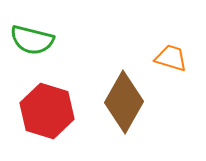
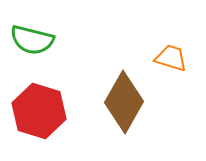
red hexagon: moved 8 px left
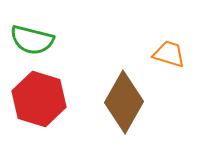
orange trapezoid: moved 2 px left, 4 px up
red hexagon: moved 12 px up
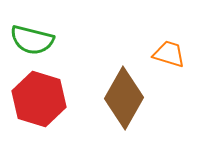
brown diamond: moved 4 px up
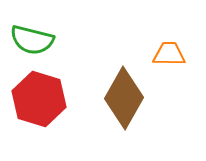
orange trapezoid: rotated 16 degrees counterclockwise
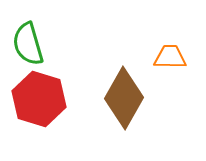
green semicircle: moved 4 px left, 4 px down; rotated 60 degrees clockwise
orange trapezoid: moved 1 px right, 3 px down
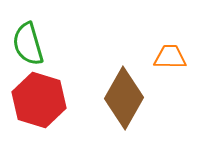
red hexagon: moved 1 px down
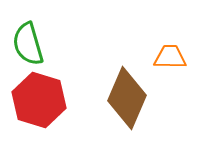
brown diamond: moved 3 px right; rotated 6 degrees counterclockwise
